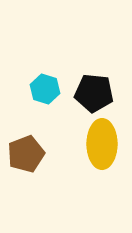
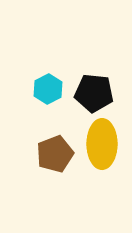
cyan hexagon: moved 3 px right; rotated 16 degrees clockwise
brown pentagon: moved 29 px right
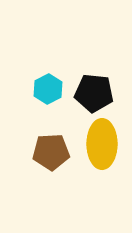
brown pentagon: moved 4 px left, 2 px up; rotated 18 degrees clockwise
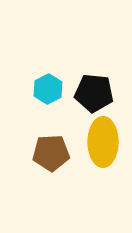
yellow ellipse: moved 1 px right, 2 px up
brown pentagon: moved 1 px down
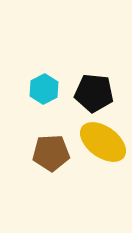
cyan hexagon: moved 4 px left
yellow ellipse: rotated 54 degrees counterclockwise
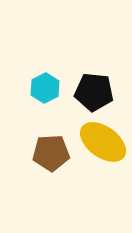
cyan hexagon: moved 1 px right, 1 px up
black pentagon: moved 1 px up
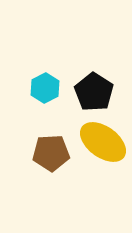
black pentagon: rotated 27 degrees clockwise
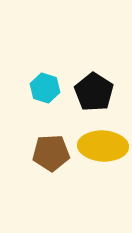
cyan hexagon: rotated 16 degrees counterclockwise
yellow ellipse: moved 4 px down; rotated 33 degrees counterclockwise
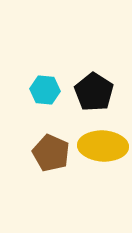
cyan hexagon: moved 2 px down; rotated 12 degrees counterclockwise
brown pentagon: rotated 27 degrees clockwise
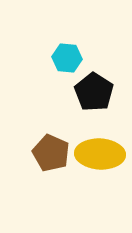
cyan hexagon: moved 22 px right, 32 px up
yellow ellipse: moved 3 px left, 8 px down
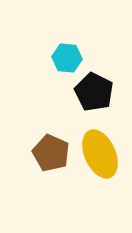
black pentagon: rotated 6 degrees counterclockwise
yellow ellipse: rotated 63 degrees clockwise
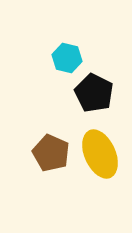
cyan hexagon: rotated 8 degrees clockwise
black pentagon: moved 1 px down
